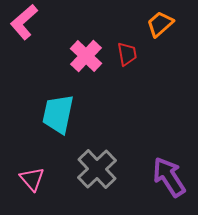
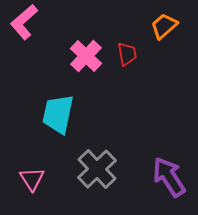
orange trapezoid: moved 4 px right, 2 px down
pink triangle: rotated 8 degrees clockwise
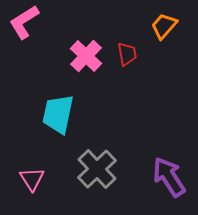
pink L-shape: rotated 9 degrees clockwise
orange trapezoid: rotated 8 degrees counterclockwise
